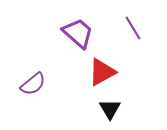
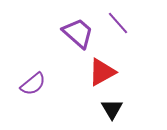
purple line: moved 15 px left, 5 px up; rotated 10 degrees counterclockwise
black triangle: moved 2 px right
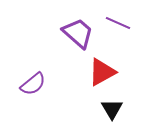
purple line: rotated 25 degrees counterclockwise
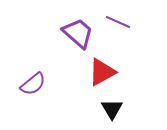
purple line: moved 1 px up
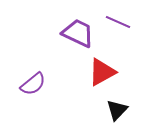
purple trapezoid: rotated 16 degrees counterclockwise
black triangle: moved 5 px right, 1 px down; rotated 15 degrees clockwise
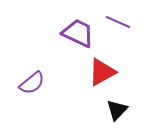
purple semicircle: moved 1 px left, 1 px up
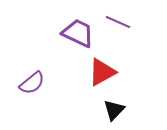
black triangle: moved 3 px left
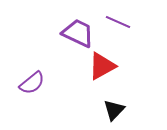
red triangle: moved 6 px up
